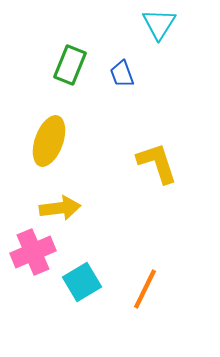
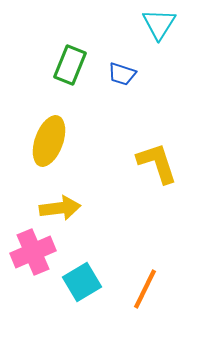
blue trapezoid: rotated 52 degrees counterclockwise
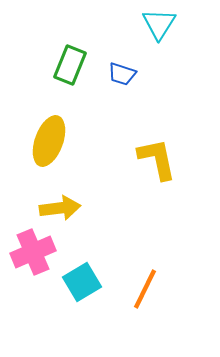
yellow L-shape: moved 4 px up; rotated 6 degrees clockwise
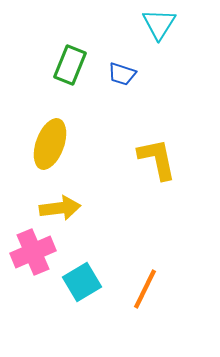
yellow ellipse: moved 1 px right, 3 px down
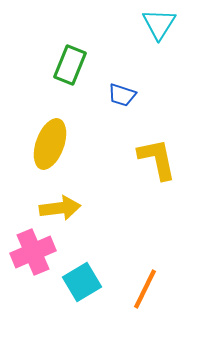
blue trapezoid: moved 21 px down
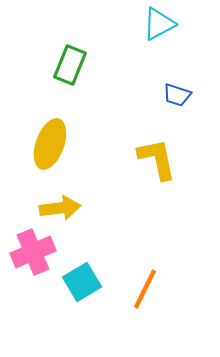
cyan triangle: rotated 30 degrees clockwise
blue trapezoid: moved 55 px right
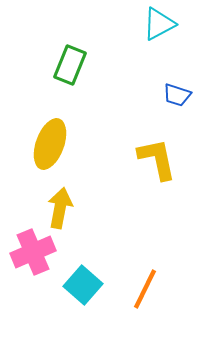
yellow arrow: rotated 72 degrees counterclockwise
cyan square: moved 1 px right, 3 px down; rotated 18 degrees counterclockwise
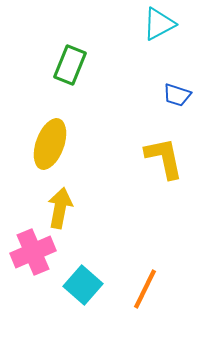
yellow L-shape: moved 7 px right, 1 px up
